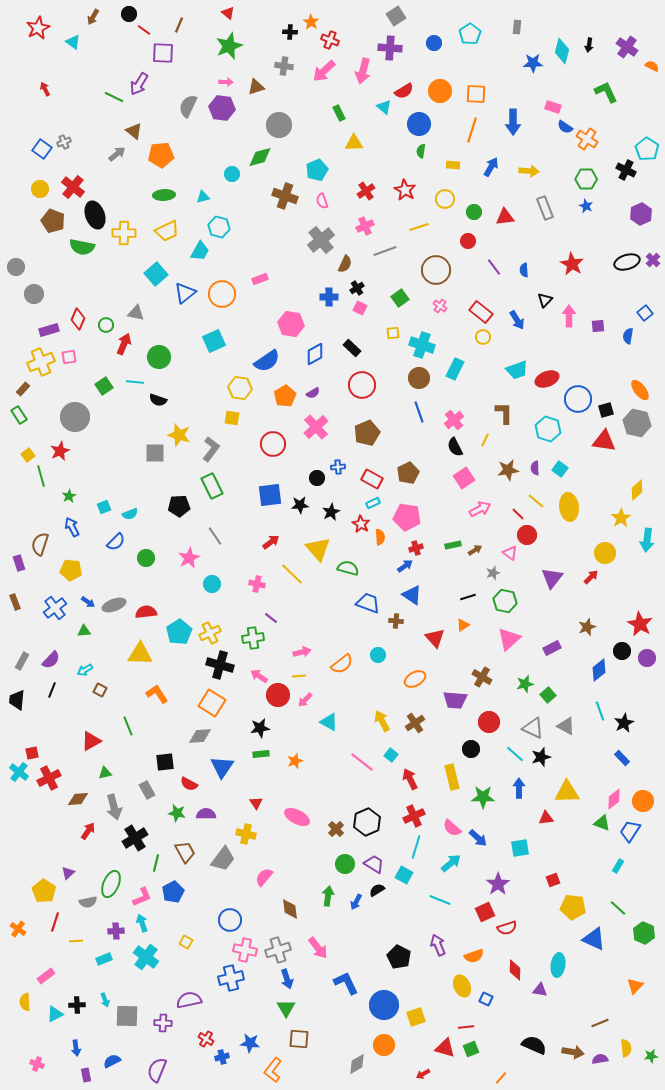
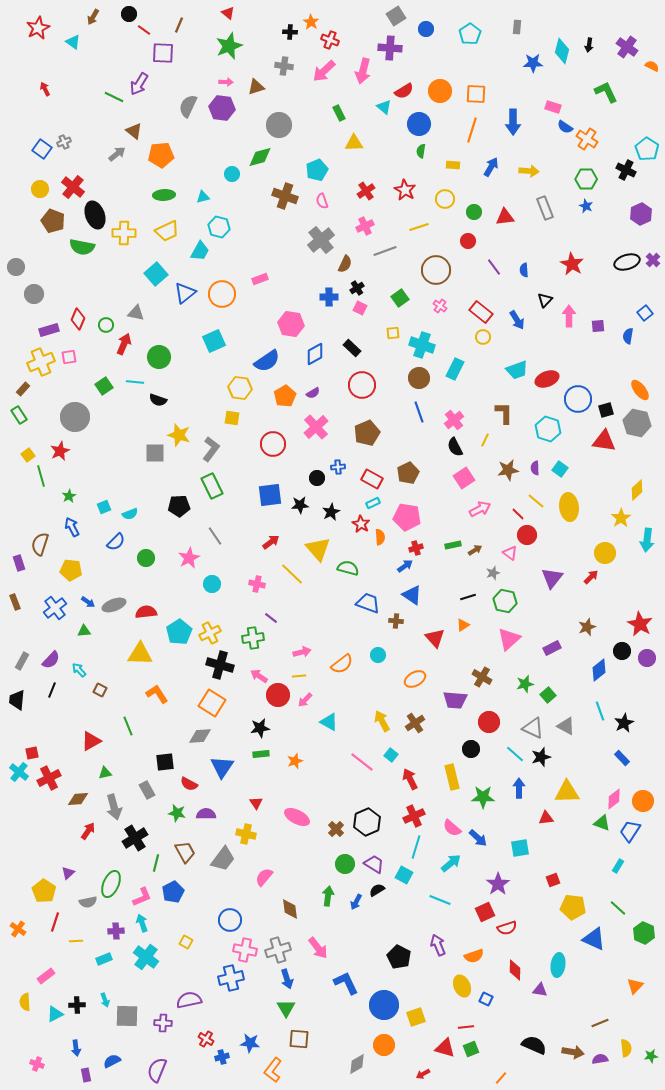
blue circle at (434, 43): moved 8 px left, 14 px up
cyan arrow at (85, 670): moved 6 px left; rotated 77 degrees clockwise
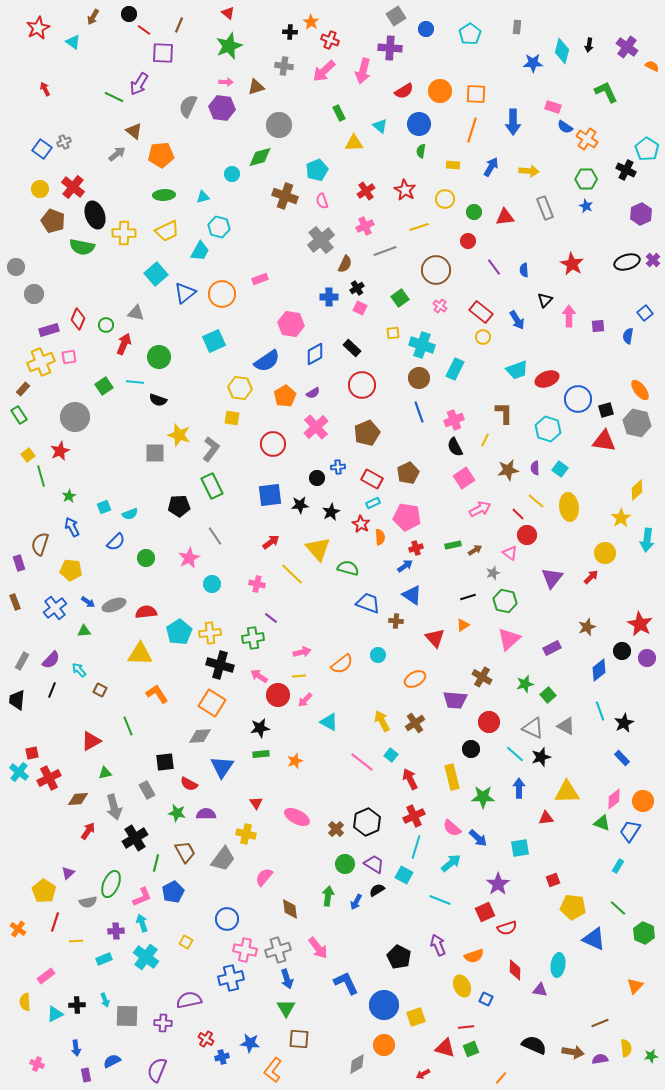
cyan triangle at (384, 107): moved 4 px left, 19 px down
pink cross at (454, 420): rotated 18 degrees clockwise
yellow cross at (210, 633): rotated 20 degrees clockwise
blue circle at (230, 920): moved 3 px left, 1 px up
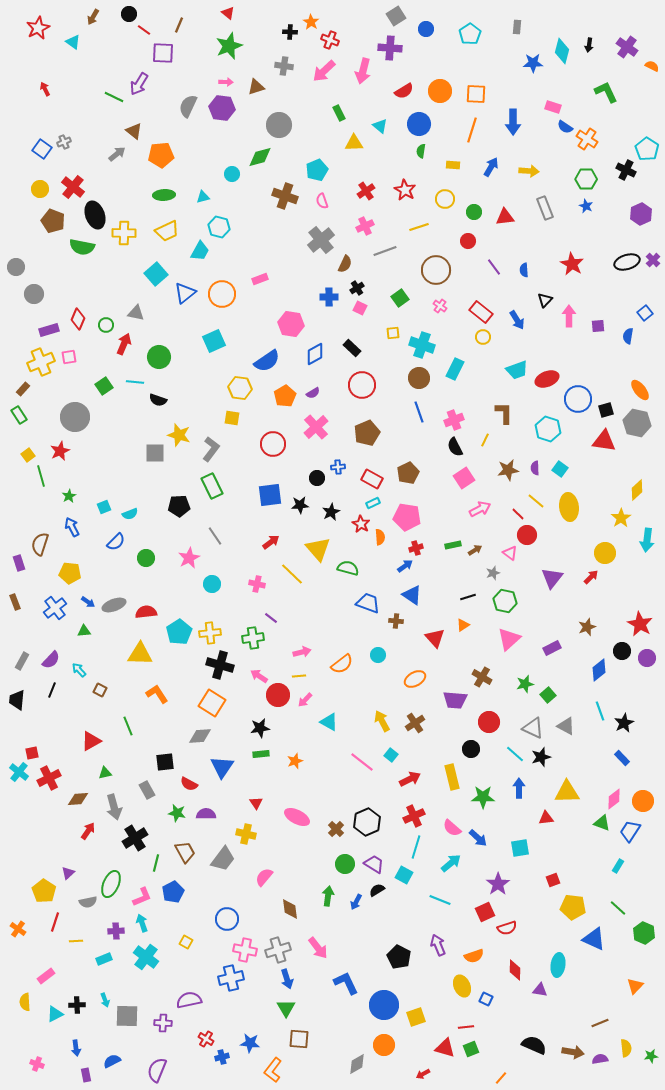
yellow pentagon at (71, 570): moved 1 px left, 3 px down
red arrow at (410, 779): rotated 90 degrees clockwise
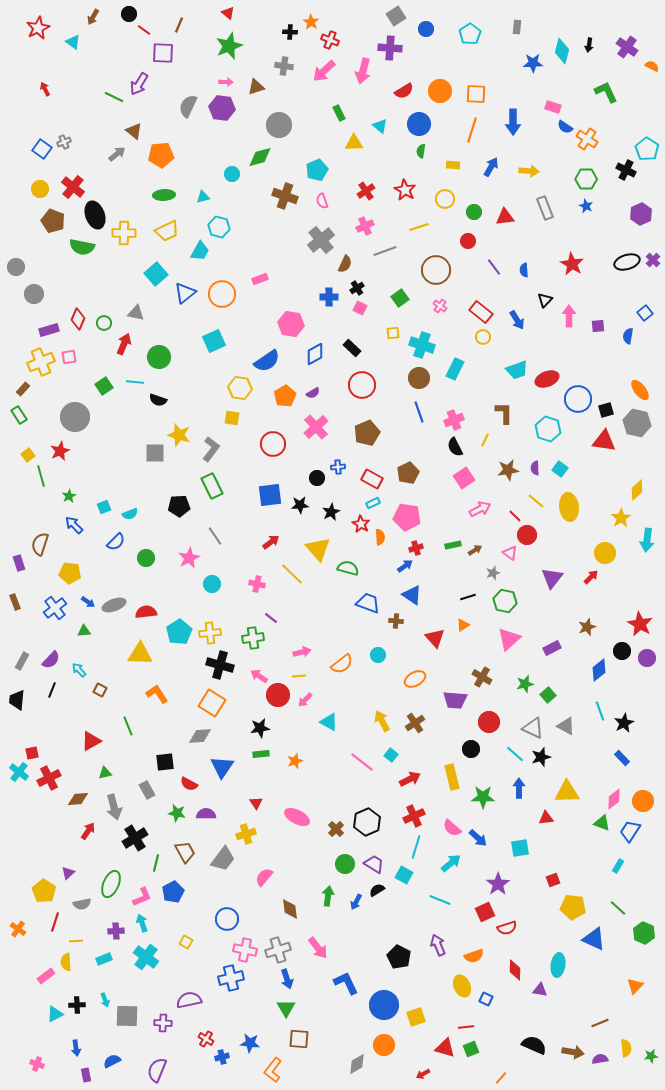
green circle at (106, 325): moved 2 px left, 2 px up
red line at (518, 514): moved 3 px left, 2 px down
blue arrow at (72, 527): moved 2 px right, 2 px up; rotated 18 degrees counterclockwise
yellow cross at (246, 834): rotated 30 degrees counterclockwise
gray semicircle at (88, 902): moved 6 px left, 2 px down
yellow semicircle at (25, 1002): moved 41 px right, 40 px up
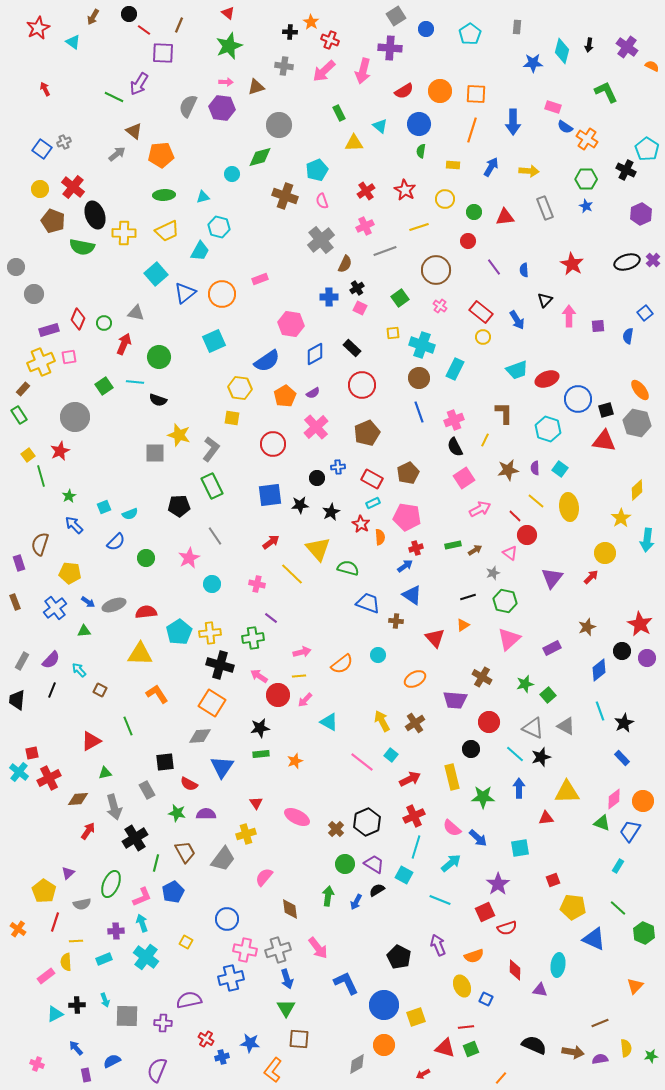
blue arrow at (76, 1048): rotated 147 degrees clockwise
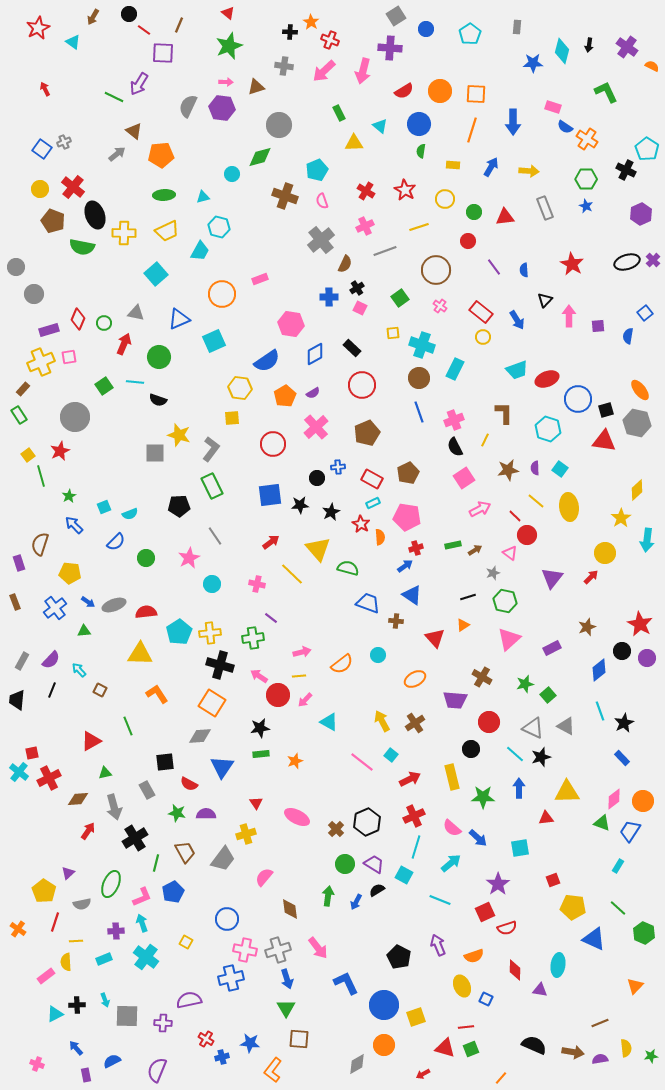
red cross at (366, 191): rotated 24 degrees counterclockwise
blue triangle at (185, 293): moved 6 px left, 26 px down; rotated 15 degrees clockwise
yellow square at (232, 418): rotated 14 degrees counterclockwise
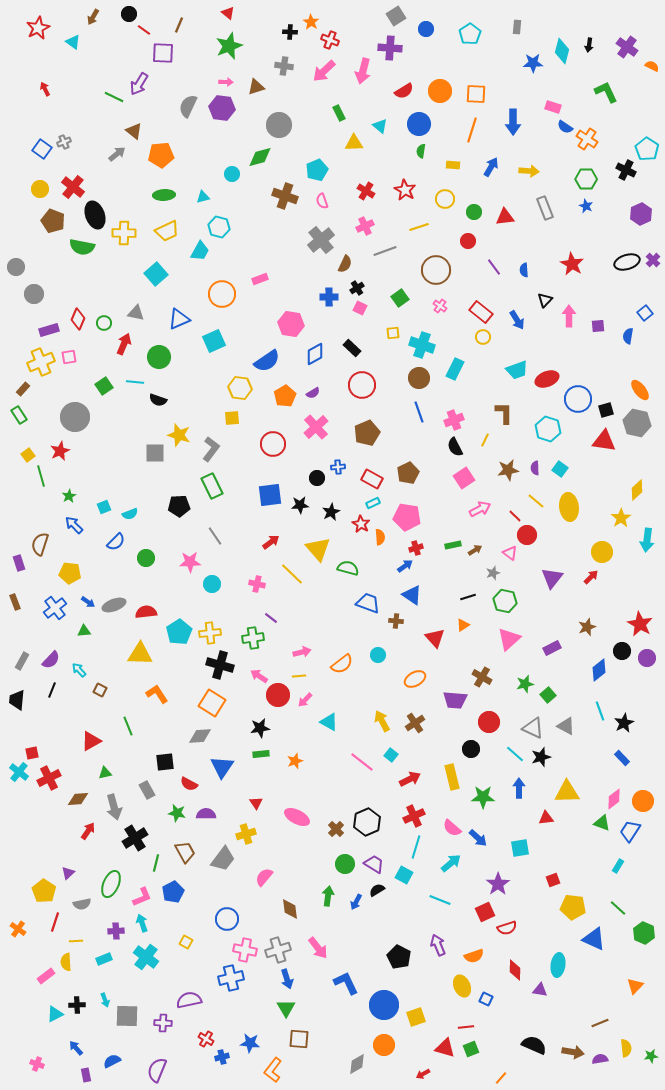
yellow circle at (605, 553): moved 3 px left, 1 px up
pink star at (189, 558): moved 1 px right, 4 px down; rotated 25 degrees clockwise
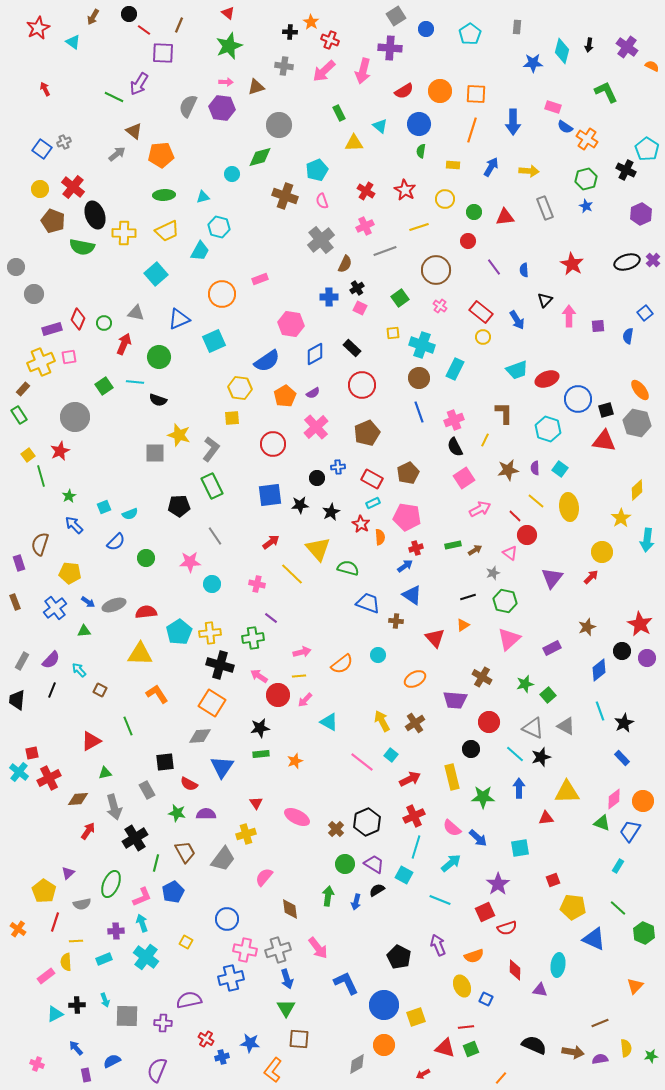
green hexagon at (586, 179): rotated 15 degrees counterclockwise
purple rectangle at (49, 330): moved 3 px right, 1 px up
blue arrow at (356, 902): rotated 14 degrees counterclockwise
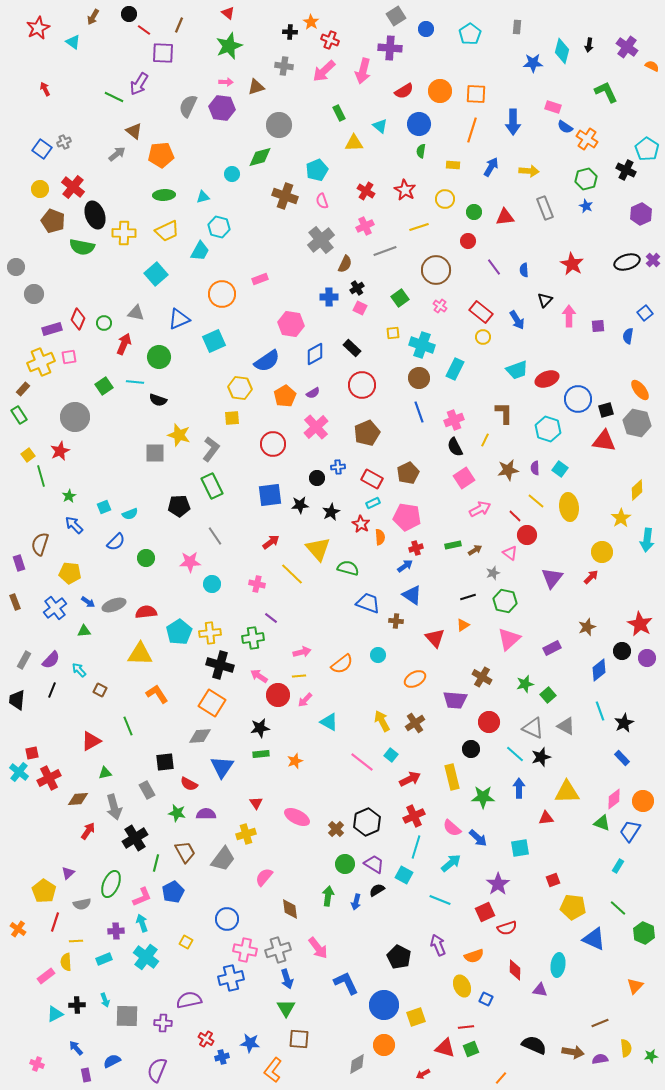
gray rectangle at (22, 661): moved 2 px right, 1 px up
